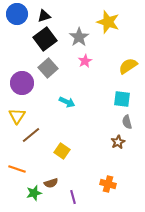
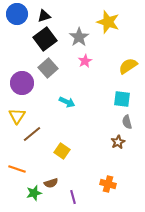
brown line: moved 1 px right, 1 px up
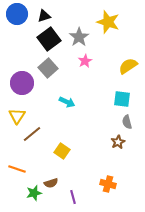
black square: moved 4 px right
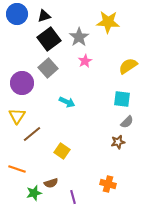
yellow star: rotated 15 degrees counterclockwise
gray semicircle: rotated 120 degrees counterclockwise
brown star: rotated 16 degrees clockwise
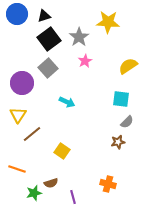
cyan square: moved 1 px left
yellow triangle: moved 1 px right, 1 px up
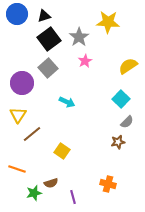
cyan square: rotated 36 degrees clockwise
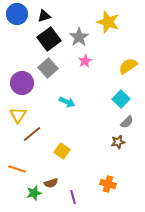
yellow star: rotated 15 degrees clockwise
